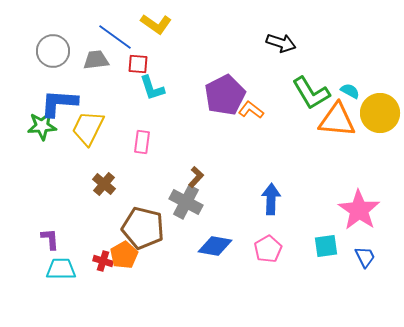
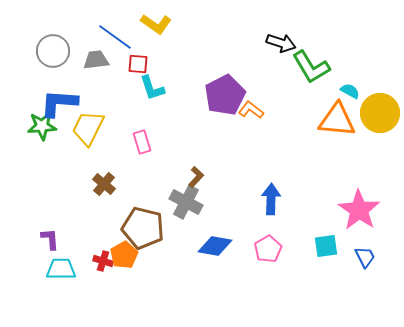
green L-shape: moved 26 px up
pink rectangle: rotated 25 degrees counterclockwise
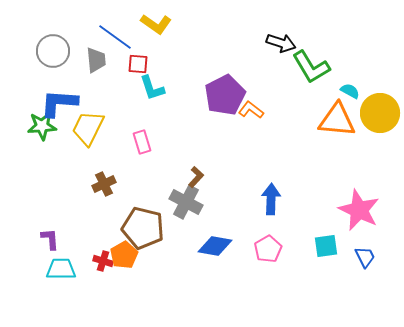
gray trapezoid: rotated 92 degrees clockwise
brown cross: rotated 25 degrees clockwise
pink star: rotated 9 degrees counterclockwise
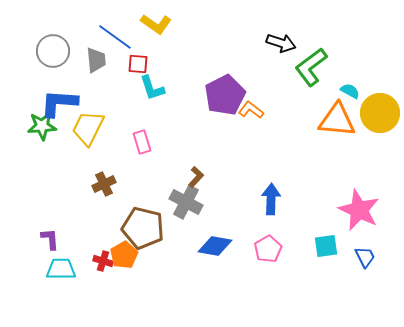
green L-shape: rotated 84 degrees clockwise
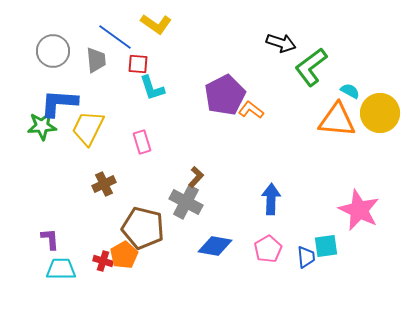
blue trapezoid: moved 59 px left; rotated 20 degrees clockwise
